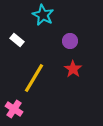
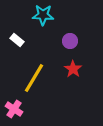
cyan star: rotated 25 degrees counterclockwise
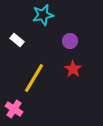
cyan star: rotated 15 degrees counterclockwise
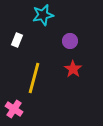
white rectangle: rotated 72 degrees clockwise
yellow line: rotated 16 degrees counterclockwise
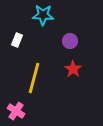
cyan star: rotated 15 degrees clockwise
pink cross: moved 2 px right, 2 px down
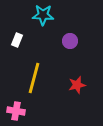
red star: moved 4 px right, 16 px down; rotated 24 degrees clockwise
pink cross: rotated 24 degrees counterclockwise
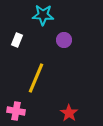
purple circle: moved 6 px left, 1 px up
yellow line: moved 2 px right; rotated 8 degrees clockwise
red star: moved 8 px left, 28 px down; rotated 24 degrees counterclockwise
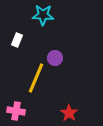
purple circle: moved 9 px left, 18 px down
